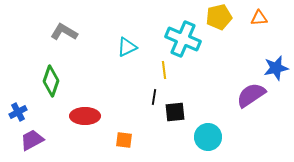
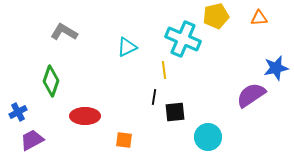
yellow pentagon: moved 3 px left, 1 px up
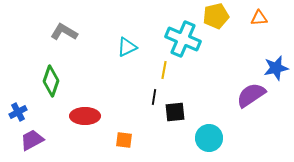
yellow line: rotated 18 degrees clockwise
cyan circle: moved 1 px right, 1 px down
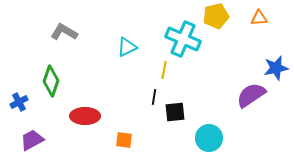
blue cross: moved 1 px right, 10 px up
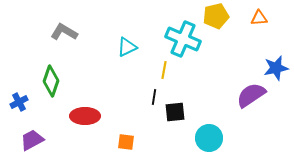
orange square: moved 2 px right, 2 px down
